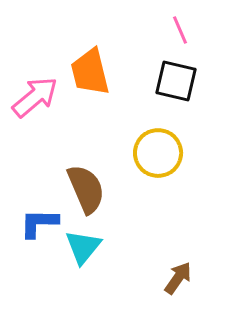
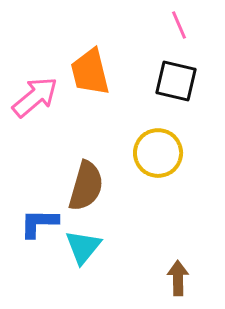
pink line: moved 1 px left, 5 px up
brown semicircle: moved 3 px up; rotated 39 degrees clockwise
brown arrow: rotated 36 degrees counterclockwise
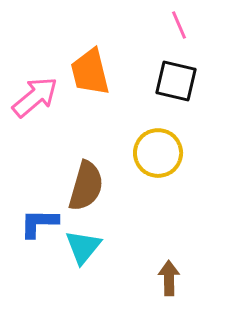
brown arrow: moved 9 px left
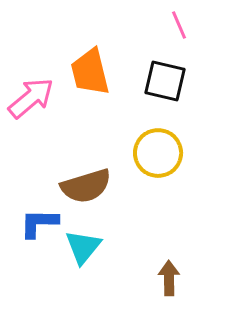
black square: moved 11 px left
pink arrow: moved 4 px left, 1 px down
brown semicircle: rotated 57 degrees clockwise
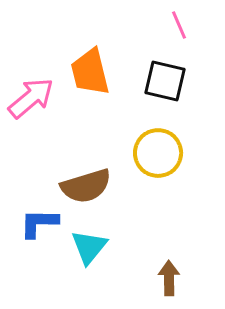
cyan triangle: moved 6 px right
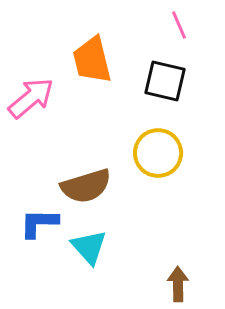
orange trapezoid: moved 2 px right, 12 px up
cyan triangle: rotated 21 degrees counterclockwise
brown arrow: moved 9 px right, 6 px down
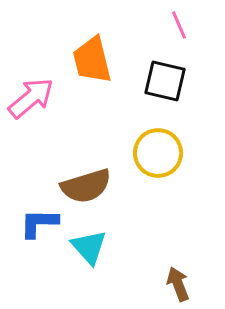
brown arrow: rotated 20 degrees counterclockwise
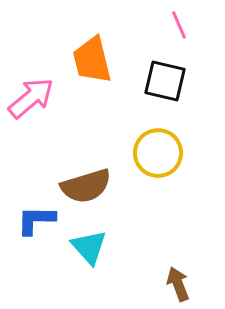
blue L-shape: moved 3 px left, 3 px up
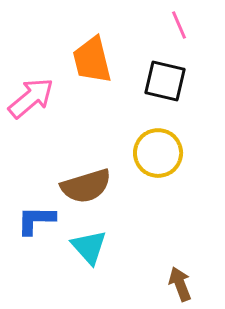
brown arrow: moved 2 px right
